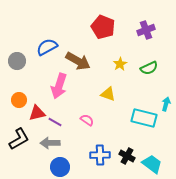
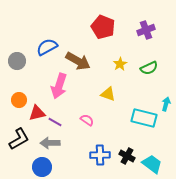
blue circle: moved 18 px left
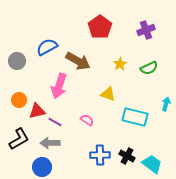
red pentagon: moved 3 px left; rotated 15 degrees clockwise
red triangle: moved 2 px up
cyan rectangle: moved 9 px left, 1 px up
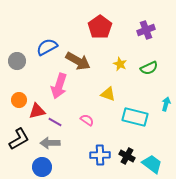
yellow star: rotated 16 degrees counterclockwise
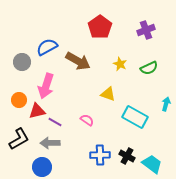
gray circle: moved 5 px right, 1 px down
pink arrow: moved 13 px left
cyan rectangle: rotated 15 degrees clockwise
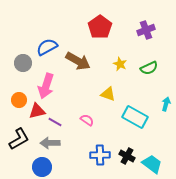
gray circle: moved 1 px right, 1 px down
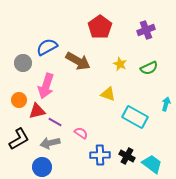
pink semicircle: moved 6 px left, 13 px down
gray arrow: rotated 12 degrees counterclockwise
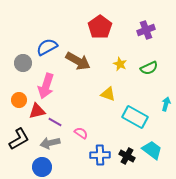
cyan trapezoid: moved 14 px up
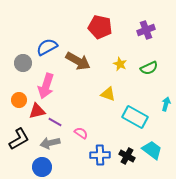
red pentagon: rotated 25 degrees counterclockwise
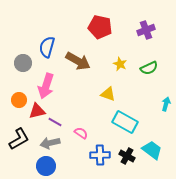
blue semicircle: rotated 45 degrees counterclockwise
cyan rectangle: moved 10 px left, 5 px down
blue circle: moved 4 px right, 1 px up
